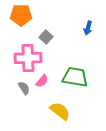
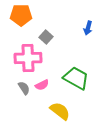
green trapezoid: moved 1 px right, 1 px down; rotated 20 degrees clockwise
pink semicircle: moved 4 px down; rotated 24 degrees clockwise
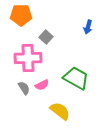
blue arrow: moved 1 px up
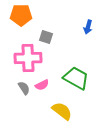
gray square: rotated 24 degrees counterclockwise
yellow semicircle: moved 2 px right
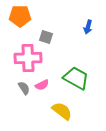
orange pentagon: moved 1 px left, 1 px down
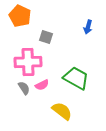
orange pentagon: rotated 25 degrees clockwise
pink cross: moved 4 px down
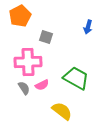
orange pentagon: rotated 20 degrees clockwise
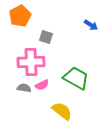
blue arrow: moved 3 px right, 2 px up; rotated 72 degrees counterclockwise
pink cross: moved 3 px right
gray semicircle: rotated 48 degrees counterclockwise
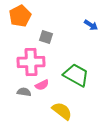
green trapezoid: moved 3 px up
gray semicircle: moved 4 px down
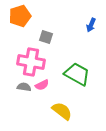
orange pentagon: rotated 10 degrees clockwise
blue arrow: rotated 80 degrees clockwise
pink cross: rotated 12 degrees clockwise
green trapezoid: moved 1 px right, 1 px up
gray semicircle: moved 5 px up
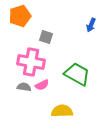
yellow semicircle: rotated 40 degrees counterclockwise
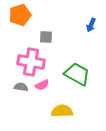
orange pentagon: moved 1 px up
gray square: rotated 16 degrees counterclockwise
gray semicircle: moved 3 px left
